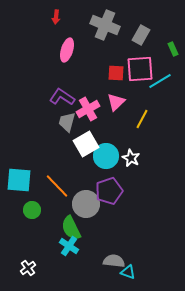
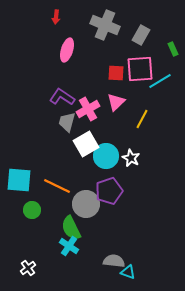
orange line: rotated 20 degrees counterclockwise
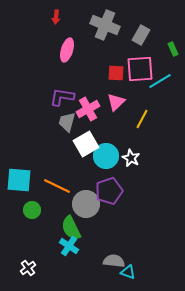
purple L-shape: rotated 25 degrees counterclockwise
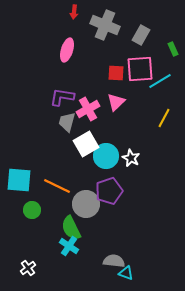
red arrow: moved 18 px right, 5 px up
yellow line: moved 22 px right, 1 px up
cyan triangle: moved 2 px left, 1 px down
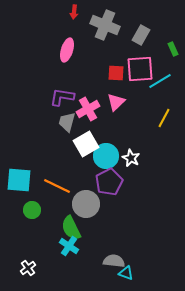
purple pentagon: moved 9 px up; rotated 8 degrees counterclockwise
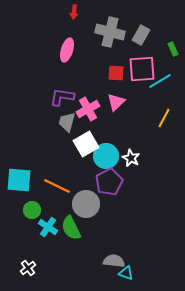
gray cross: moved 5 px right, 7 px down; rotated 8 degrees counterclockwise
pink square: moved 2 px right
cyan cross: moved 21 px left, 19 px up
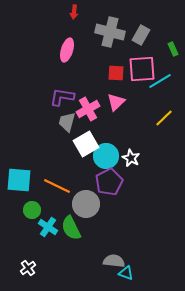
yellow line: rotated 18 degrees clockwise
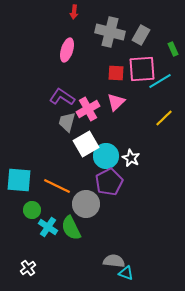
purple L-shape: rotated 25 degrees clockwise
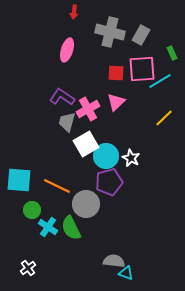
green rectangle: moved 1 px left, 4 px down
purple pentagon: rotated 12 degrees clockwise
